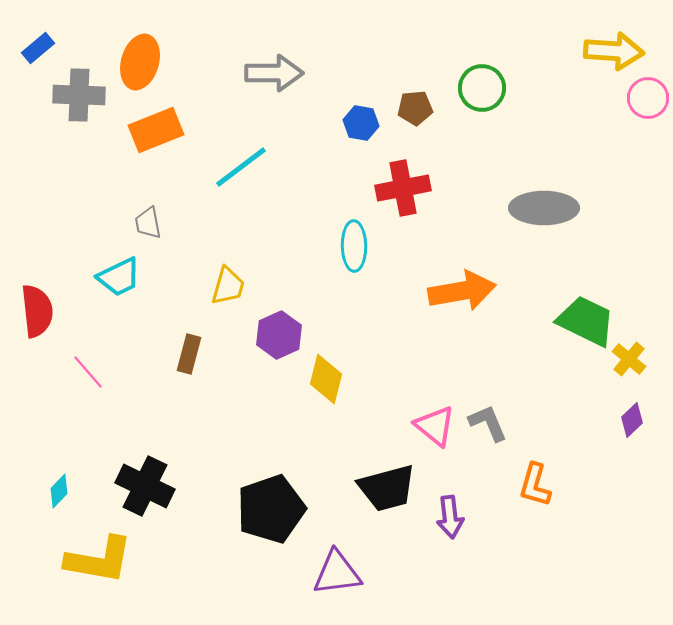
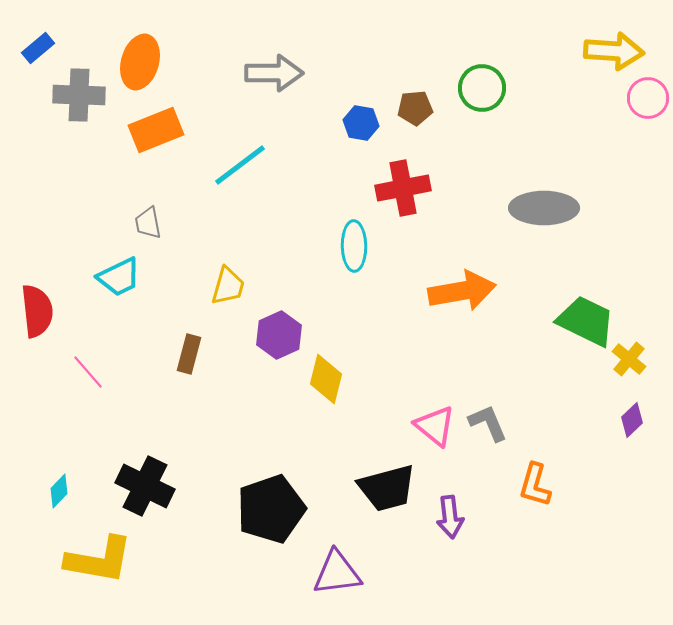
cyan line: moved 1 px left, 2 px up
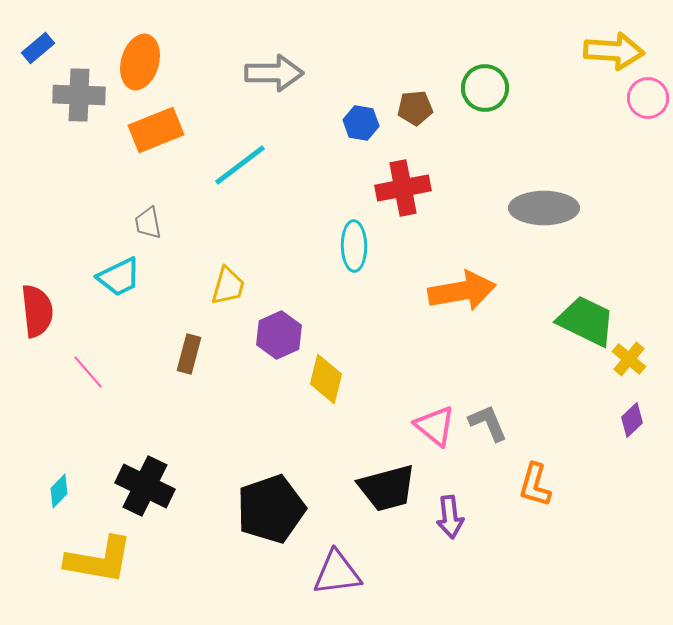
green circle: moved 3 px right
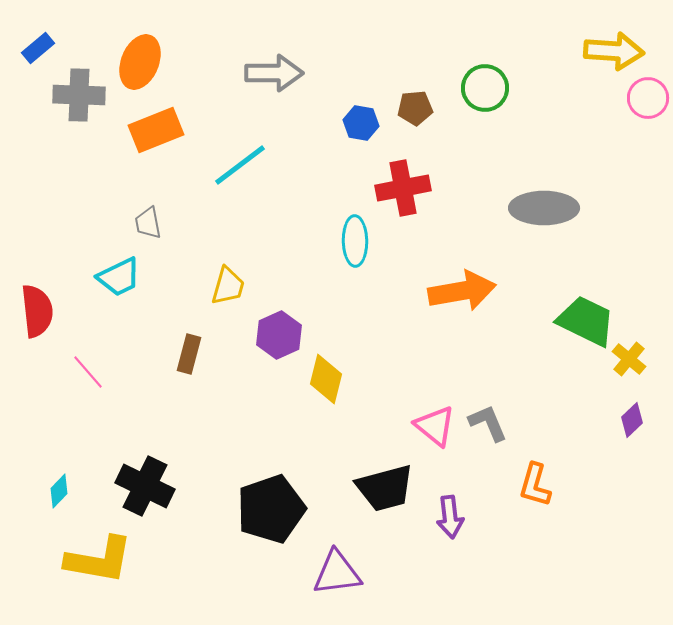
orange ellipse: rotated 6 degrees clockwise
cyan ellipse: moved 1 px right, 5 px up
black trapezoid: moved 2 px left
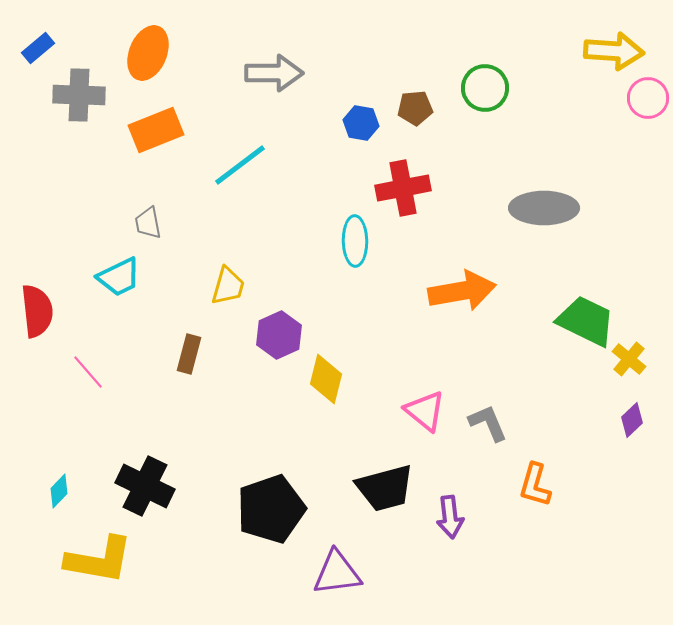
orange ellipse: moved 8 px right, 9 px up
pink triangle: moved 10 px left, 15 px up
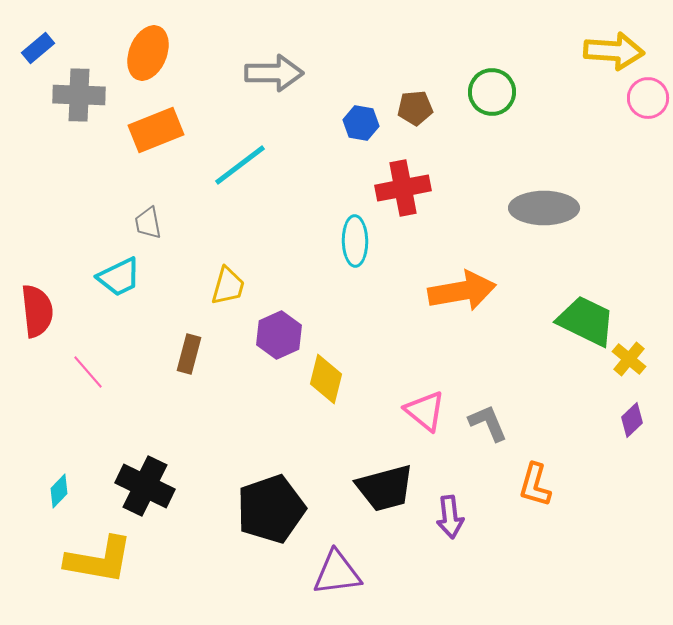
green circle: moved 7 px right, 4 px down
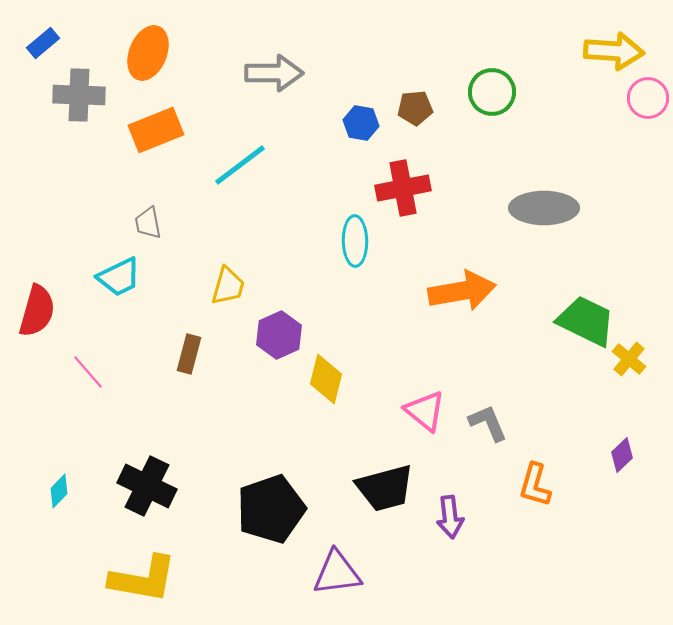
blue rectangle: moved 5 px right, 5 px up
red semicircle: rotated 22 degrees clockwise
purple diamond: moved 10 px left, 35 px down
black cross: moved 2 px right
yellow L-shape: moved 44 px right, 19 px down
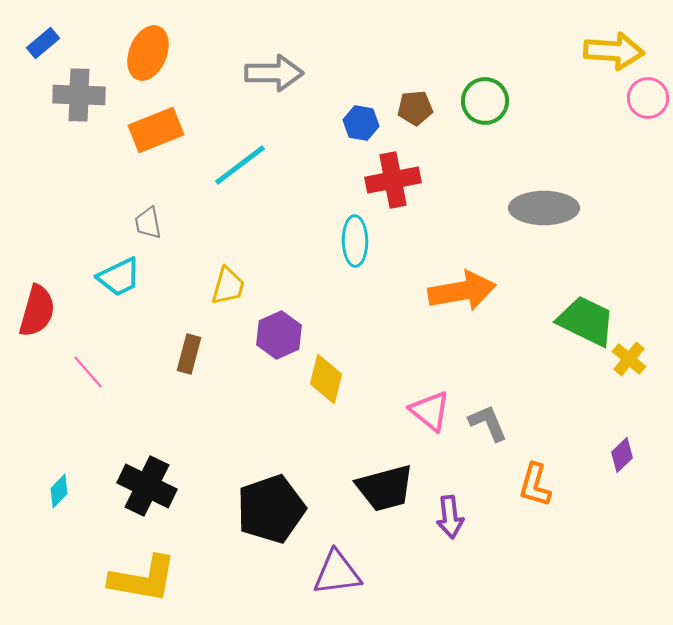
green circle: moved 7 px left, 9 px down
red cross: moved 10 px left, 8 px up
pink triangle: moved 5 px right
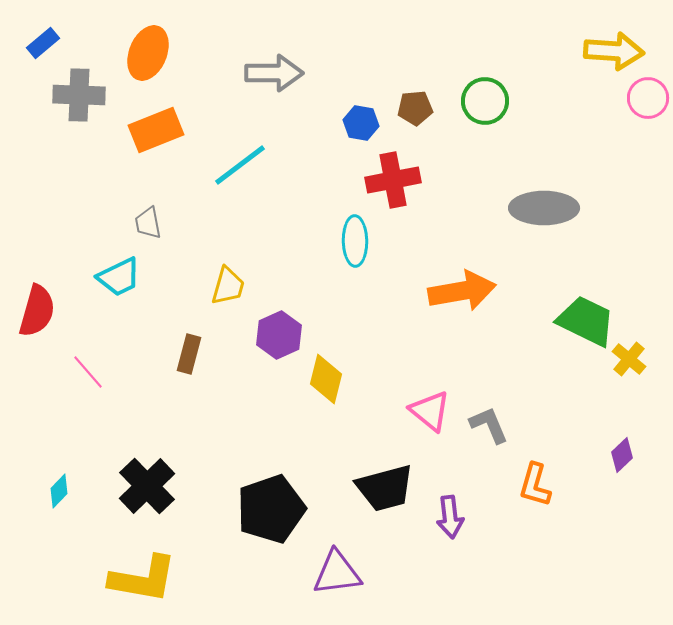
gray L-shape: moved 1 px right, 2 px down
black cross: rotated 20 degrees clockwise
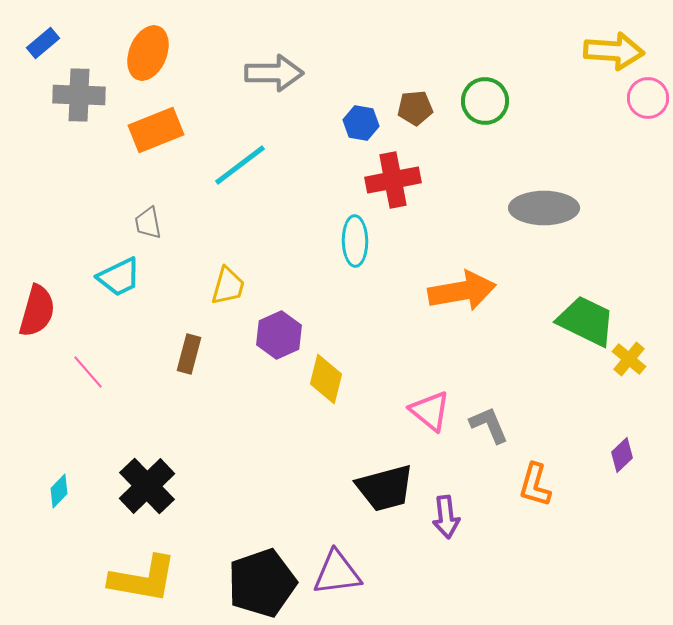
black pentagon: moved 9 px left, 74 px down
purple arrow: moved 4 px left
